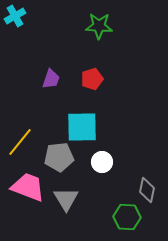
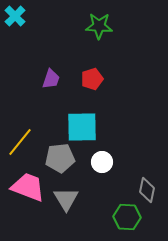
cyan cross: rotated 15 degrees counterclockwise
gray pentagon: moved 1 px right, 1 px down
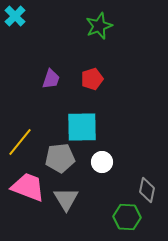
green star: rotated 24 degrees counterclockwise
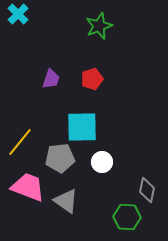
cyan cross: moved 3 px right, 2 px up
gray triangle: moved 2 px down; rotated 24 degrees counterclockwise
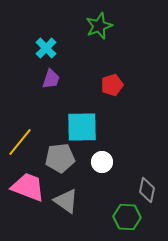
cyan cross: moved 28 px right, 34 px down
red pentagon: moved 20 px right, 6 px down
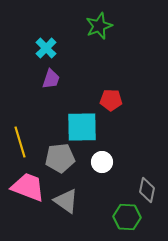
red pentagon: moved 1 px left, 15 px down; rotated 20 degrees clockwise
yellow line: rotated 56 degrees counterclockwise
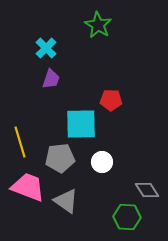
green star: moved 1 px left, 1 px up; rotated 20 degrees counterclockwise
cyan square: moved 1 px left, 3 px up
gray diamond: rotated 45 degrees counterclockwise
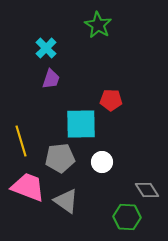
yellow line: moved 1 px right, 1 px up
